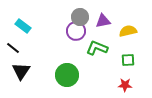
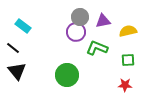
purple circle: moved 1 px down
black triangle: moved 4 px left; rotated 12 degrees counterclockwise
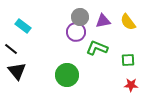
yellow semicircle: moved 9 px up; rotated 114 degrees counterclockwise
black line: moved 2 px left, 1 px down
red star: moved 6 px right
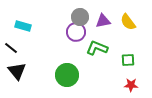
cyan rectangle: rotated 21 degrees counterclockwise
black line: moved 1 px up
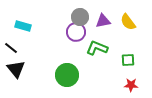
black triangle: moved 1 px left, 2 px up
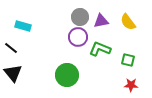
purple triangle: moved 2 px left
purple circle: moved 2 px right, 5 px down
green L-shape: moved 3 px right, 1 px down
green square: rotated 16 degrees clockwise
black triangle: moved 3 px left, 4 px down
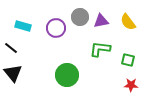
purple circle: moved 22 px left, 9 px up
green L-shape: rotated 15 degrees counterclockwise
